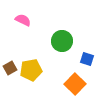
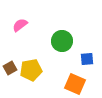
pink semicircle: moved 3 px left, 5 px down; rotated 63 degrees counterclockwise
blue square: rotated 24 degrees counterclockwise
orange square: rotated 20 degrees counterclockwise
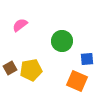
orange square: moved 2 px right, 3 px up
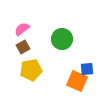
pink semicircle: moved 2 px right, 4 px down
green circle: moved 2 px up
blue square: moved 10 px down
brown square: moved 13 px right, 21 px up
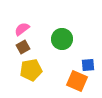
blue square: moved 1 px right, 4 px up
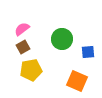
blue square: moved 13 px up
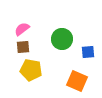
brown square: rotated 24 degrees clockwise
yellow pentagon: rotated 20 degrees clockwise
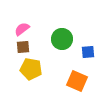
yellow pentagon: moved 1 px up
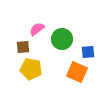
pink semicircle: moved 15 px right
orange square: moved 9 px up
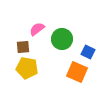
blue square: rotated 32 degrees clockwise
yellow pentagon: moved 4 px left, 1 px up
